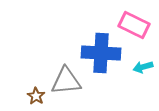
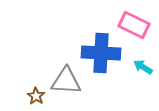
cyan arrow: rotated 48 degrees clockwise
gray triangle: rotated 8 degrees clockwise
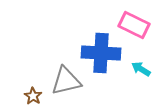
cyan arrow: moved 2 px left, 2 px down
gray triangle: rotated 16 degrees counterclockwise
brown star: moved 3 px left
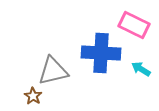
gray triangle: moved 13 px left, 10 px up
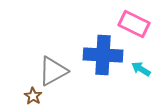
pink rectangle: moved 1 px up
blue cross: moved 2 px right, 2 px down
gray triangle: rotated 16 degrees counterclockwise
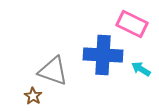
pink rectangle: moved 2 px left
gray triangle: rotated 48 degrees clockwise
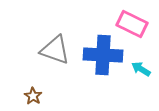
gray triangle: moved 2 px right, 21 px up
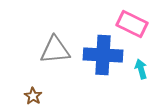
gray triangle: rotated 24 degrees counterclockwise
cyan arrow: rotated 42 degrees clockwise
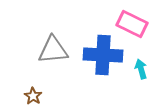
gray triangle: moved 2 px left
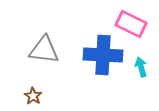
pink rectangle: moved 1 px left
gray triangle: moved 9 px left; rotated 12 degrees clockwise
cyan arrow: moved 2 px up
